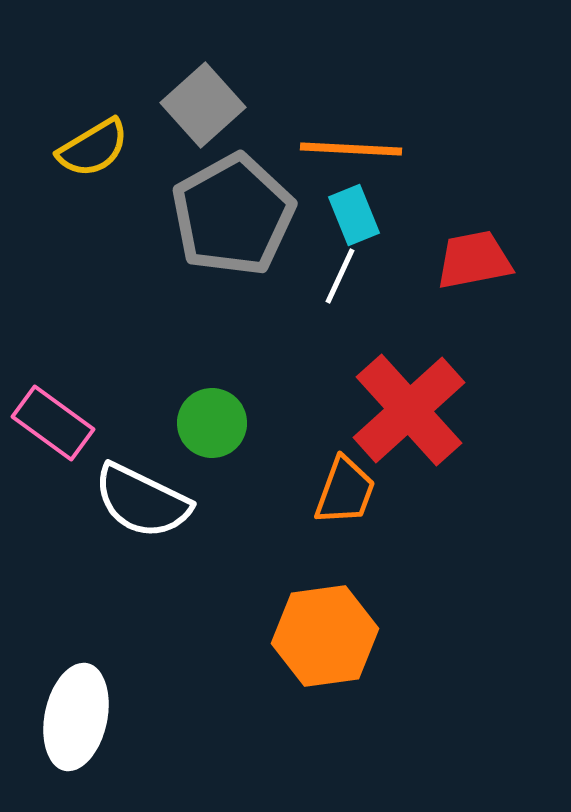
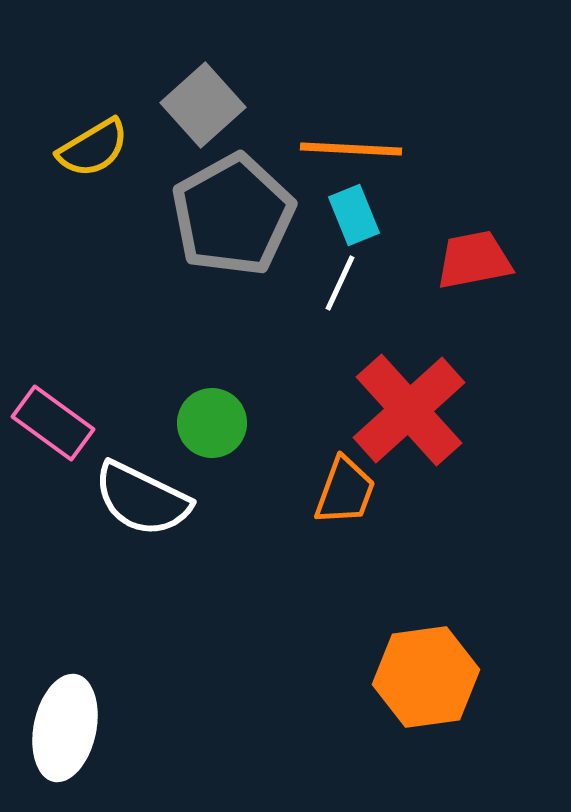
white line: moved 7 px down
white semicircle: moved 2 px up
orange hexagon: moved 101 px right, 41 px down
white ellipse: moved 11 px left, 11 px down
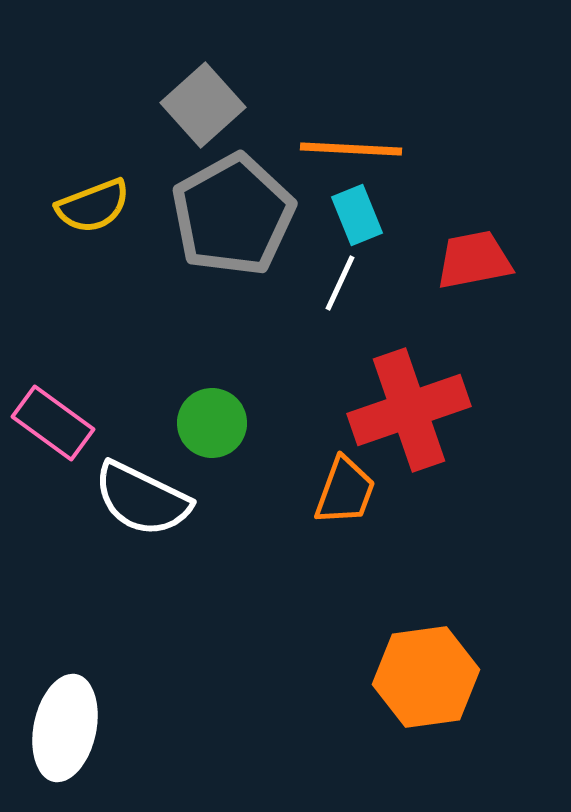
yellow semicircle: moved 58 px down; rotated 10 degrees clockwise
cyan rectangle: moved 3 px right
red cross: rotated 23 degrees clockwise
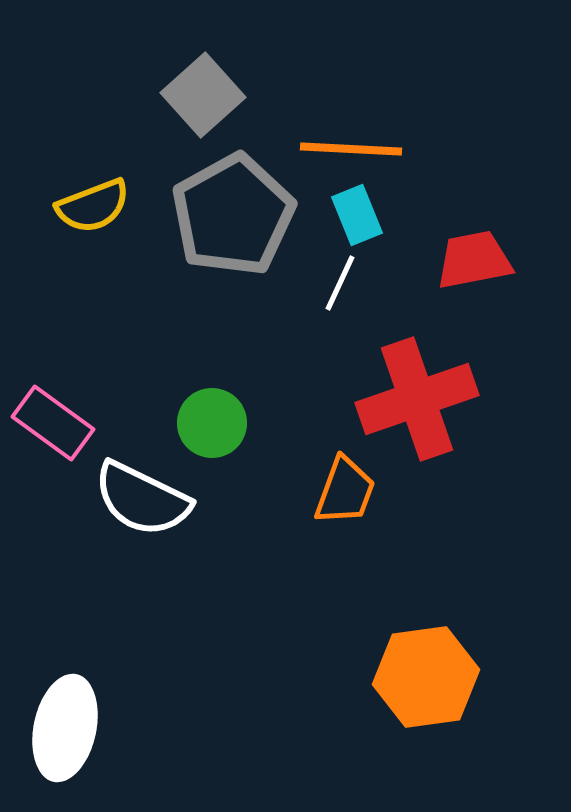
gray square: moved 10 px up
red cross: moved 8 px right, 11 px up
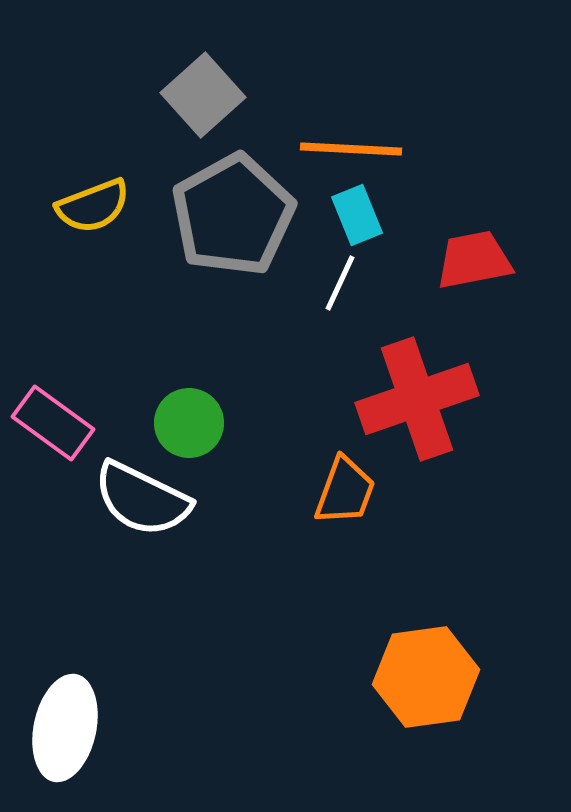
green circle: moved 23 px left
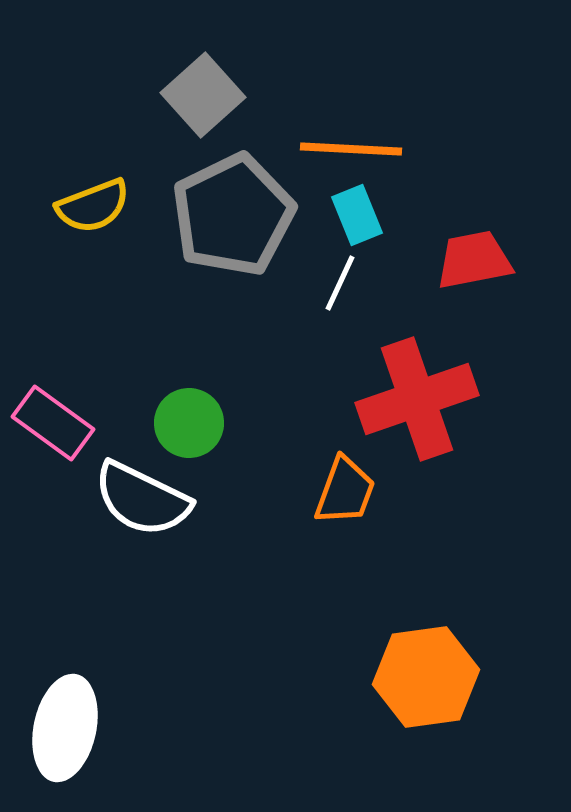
gray pentagon: rotated 3 degrees clockwise
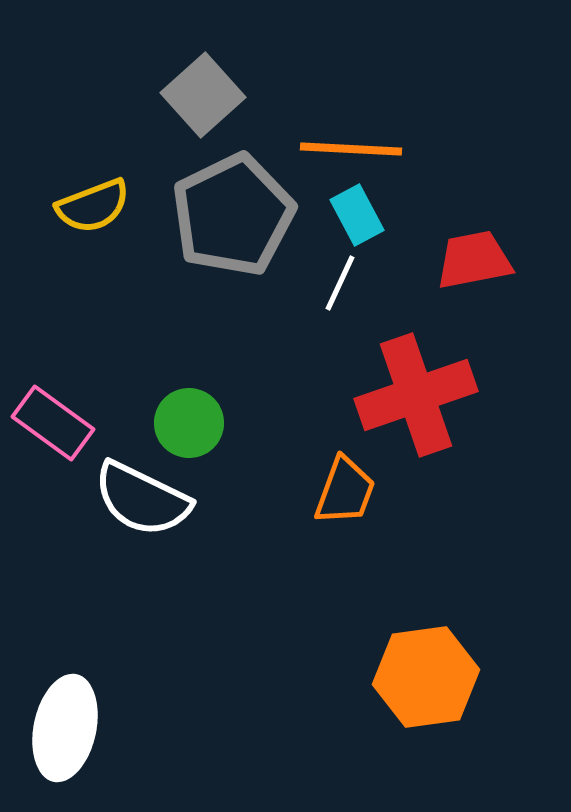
cyan rectangle: rotated 6 degrees counterclockwise
red cross: moved 1 px left, 4 px up
